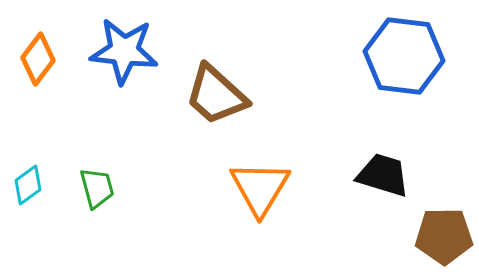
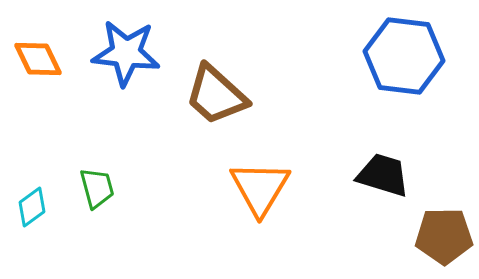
blue star: moved 2 px right, 2 px down
orange diamond: rotated 63 degrees counterclockwise
cyan diamond: moved 4 px right, 22 px down
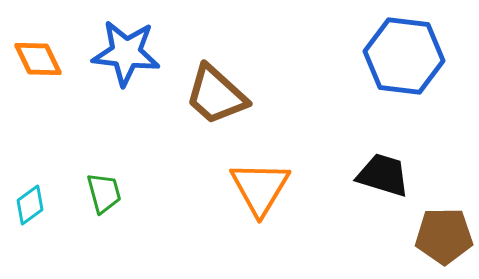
green trapezoid: moved 7 px right, 5 px down
cyan diamond: moved 2 px left, 2 px up
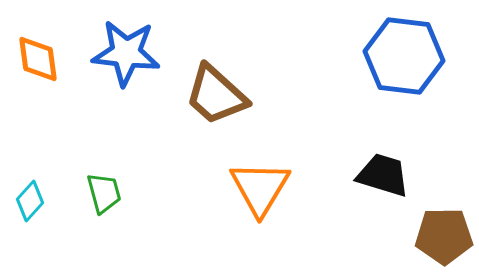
orange diamond: rotated 18 degrees clockwise
cyan diamond: moved 4 px up; rotated 12 degrees counterclockwise
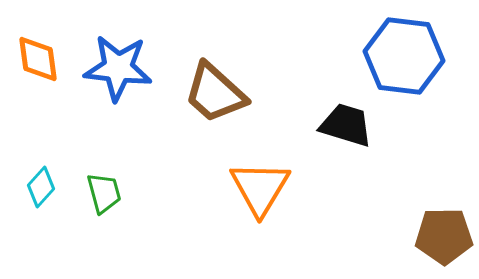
blue star: moved 8 px left, 15 px down
brown trapezoid: moved 1 px left, 2 px up
black trapezoid: moved 37 px left, 50 px up
cyan diamond: moved 11 px right, 14 px up
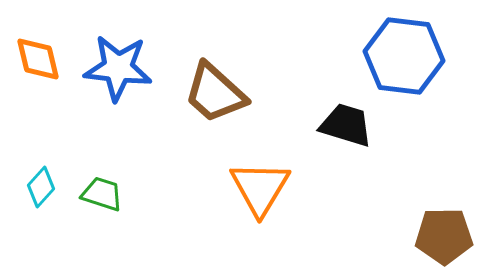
orange diamond: rotated 6 degrees counterclockwise
green trapezoid: moved 2 px left, 1 px down; rotated 57 degrees counterclockwise
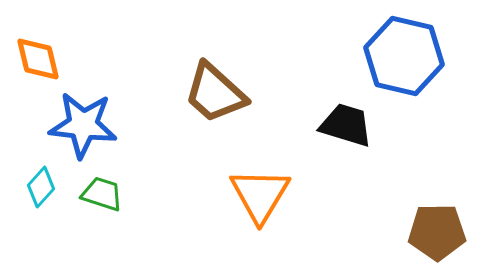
blue hexagon: rotated 6 degrees clockwise
blue star: moved 35 px left, 57 px down
orange triangle: moved 7 px down
brown pentagon: moved 7 px left, 4 px up
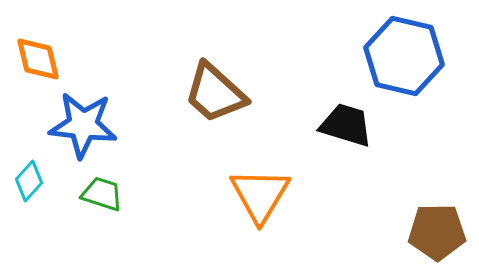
cyan diamond: moved 12 px left, 6 px up
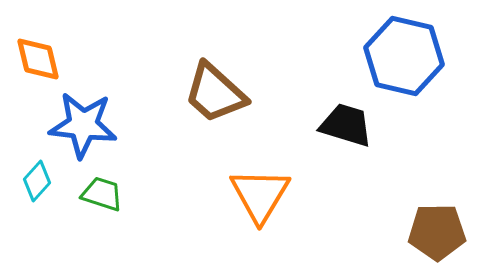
cyan diamond: moved 8 px right
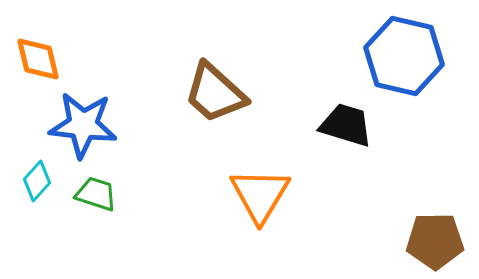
green trapezoid: moved 6 px left
brown pentagon: moved 2 px left, 9 px down
